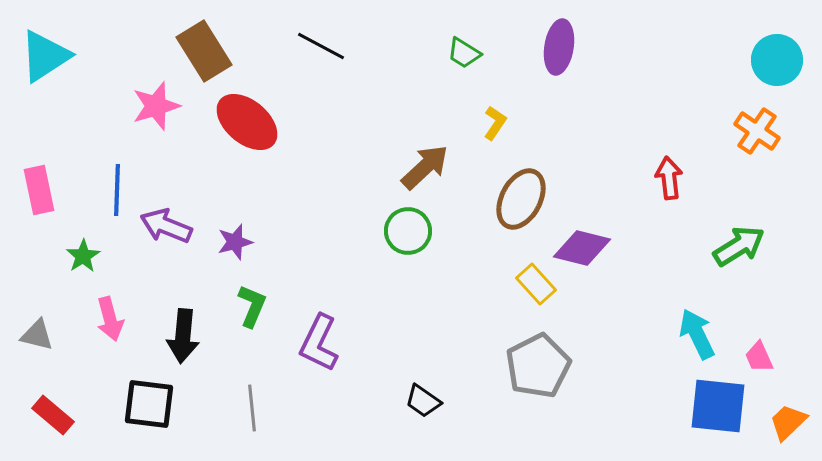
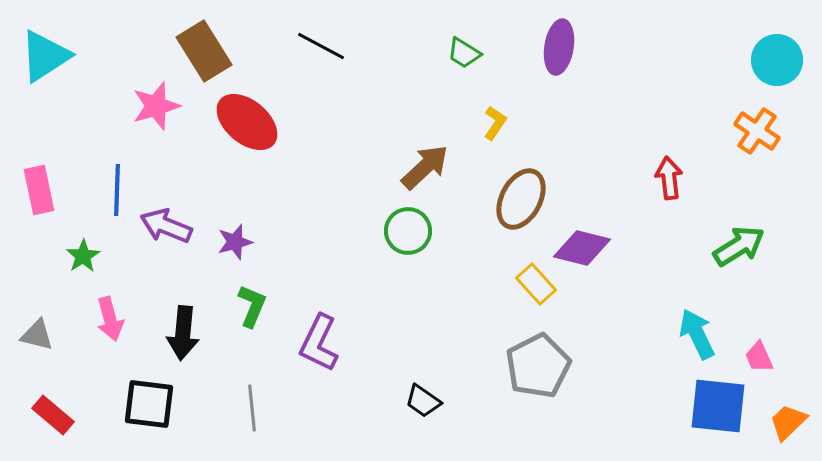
black arrow: moved 3 px up
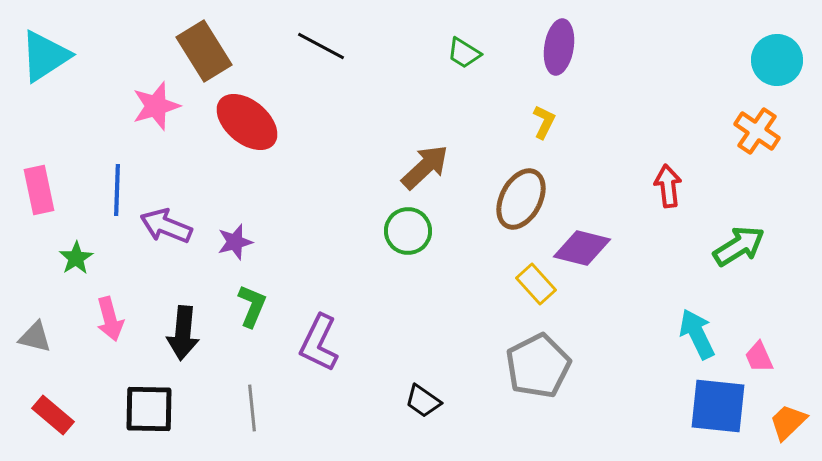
yellow L-shape: moved 49 px right, 1 px up; rotated 8 degrees counterclockwise
red arrow: moved 1 px left, 8 px down
green star: moved 7 px left, 2 px down
gray triangle: moved 2 px left, 2 px down
black square: moved 5 px down; rotated 6 degrees counterclockwise
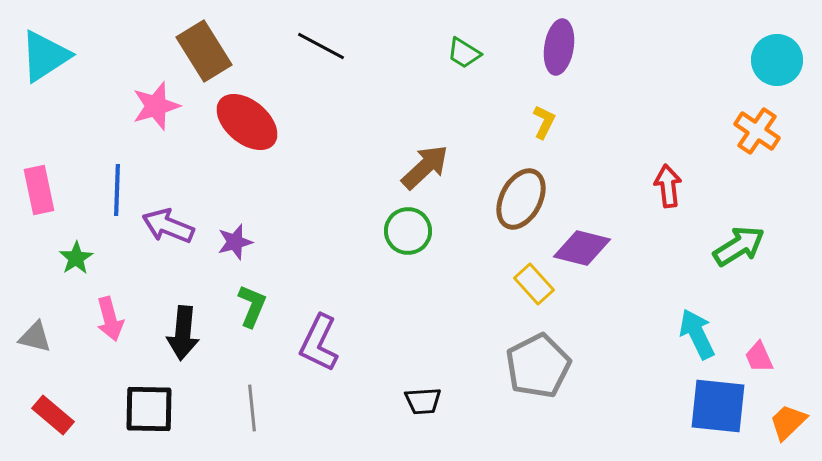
purple arrow: moved 2 px right
yellow rectangle: moved 2 px left
black trapezoid: rotated 39 degrees counterclockwise
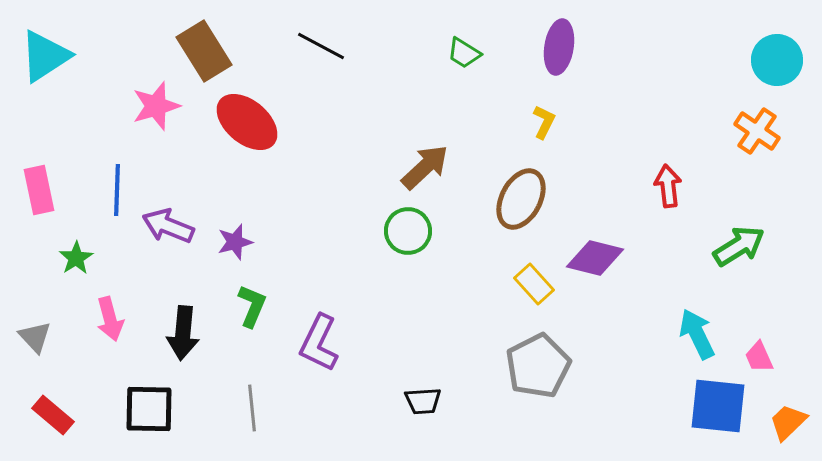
purple diamond: moved 13 px right, 10 px down
gray triangle: rotated 33 degrees clockwise
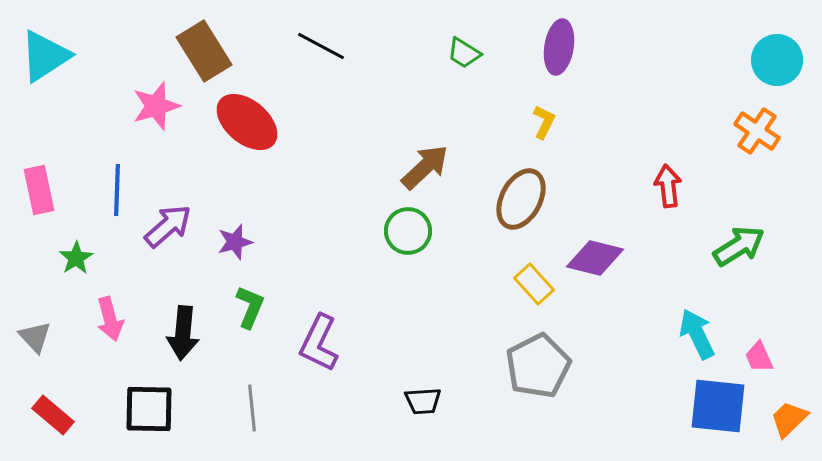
purple arrow: rotated 117 degrees clockwise
green L-shape: moved 2 px left, 1 px down
orange trapezoid: moved 1 px right, 3 px up
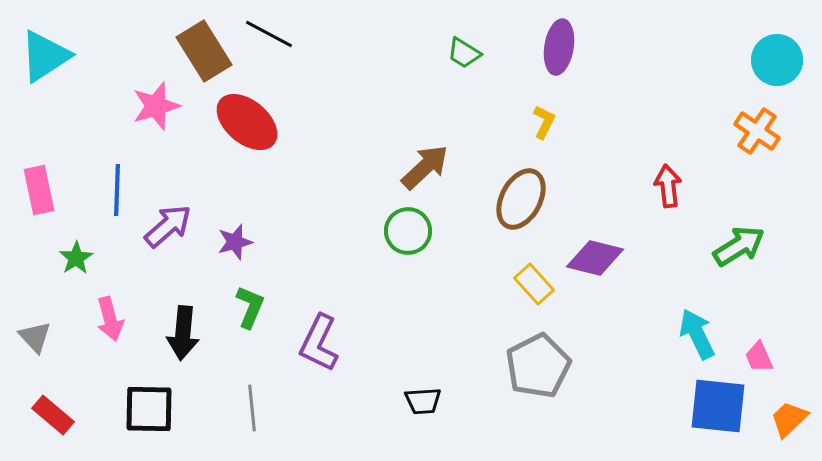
black line: moved 52 px left, 12 px up
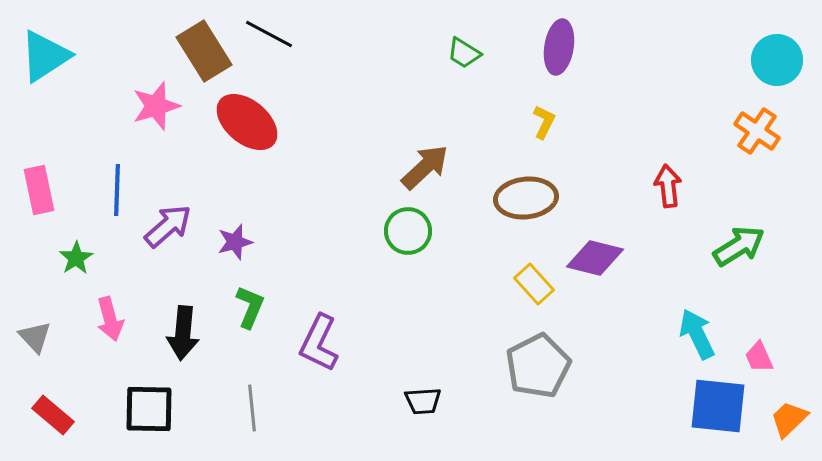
brown ellipse: moved 5 px right, 1 px up; rotated 56 degrees clockwise
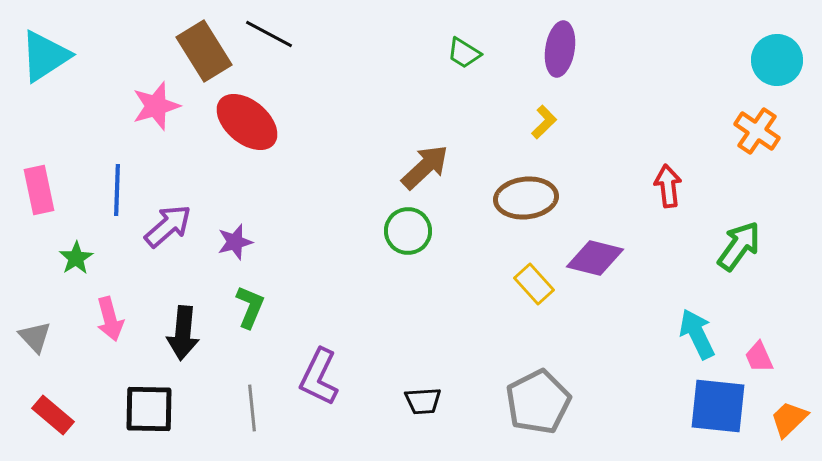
purple ellipse: moved 1 px right, 2 px down
yellow L-shape: rotated 20 degrees clockwise
green arrow: rotated 22 degrees counterclockwise
purple L-shape: moved 34 px down
gray pentagon: moved 36 px down
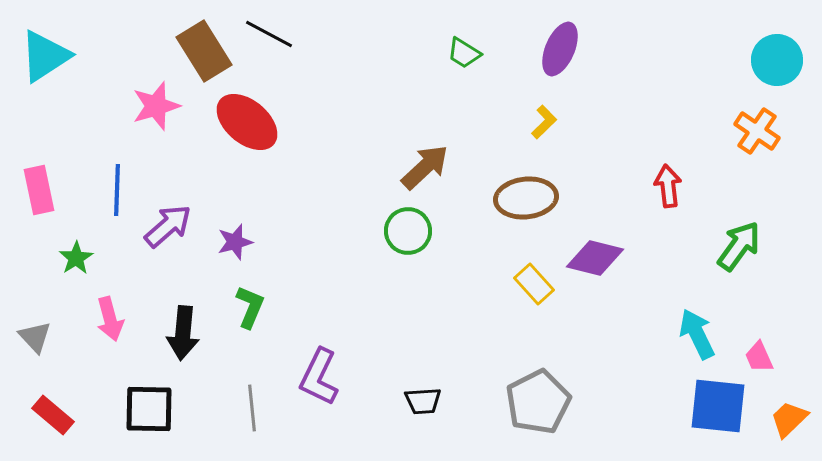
purple ellipse: rotated 14 degrees clockwise
